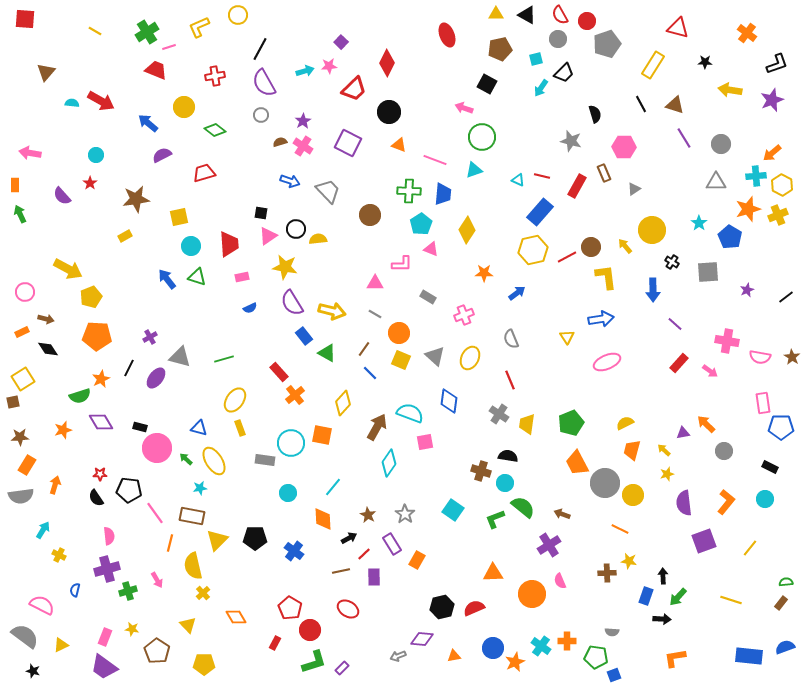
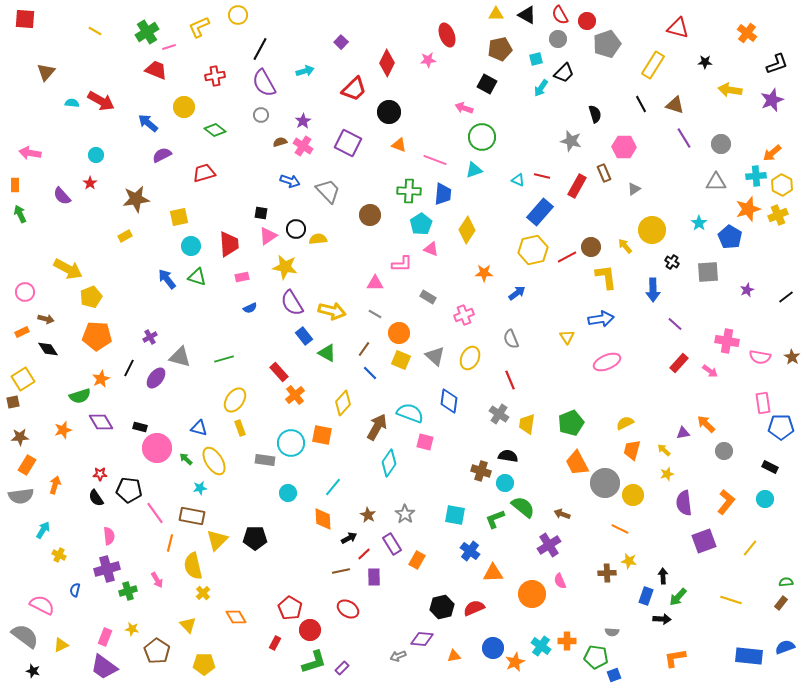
pink star at (329, 66): moved 99 px right, 6 px up
pink square at (425, 442): rotated 24 degrees clockwise
cyan square at (453, 510): moved 2 px right, 5 px down; rotated 25 degrees counterclockwise
blue cross at (294, 551): moved 176 px right
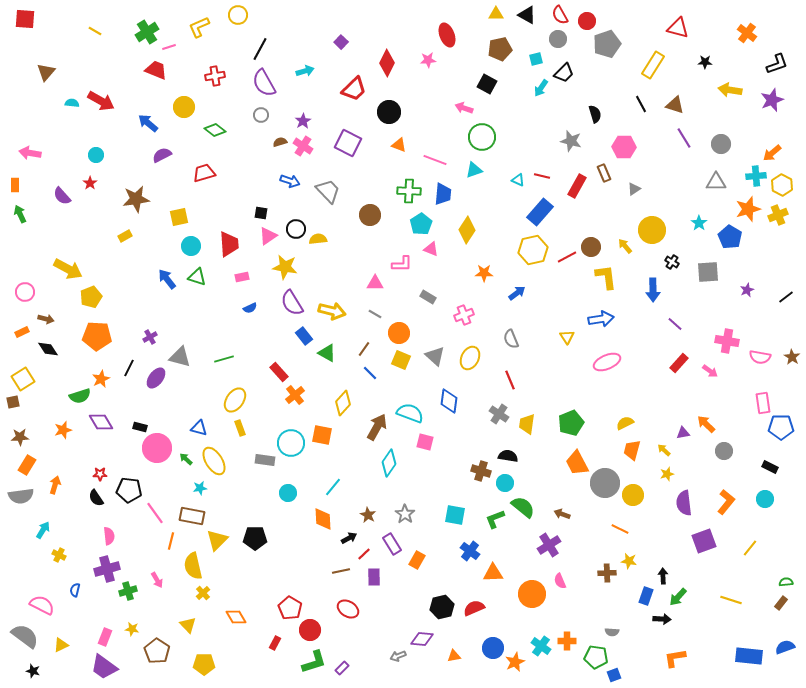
orange line at (170, 543): moved 1 px right, 2 px up
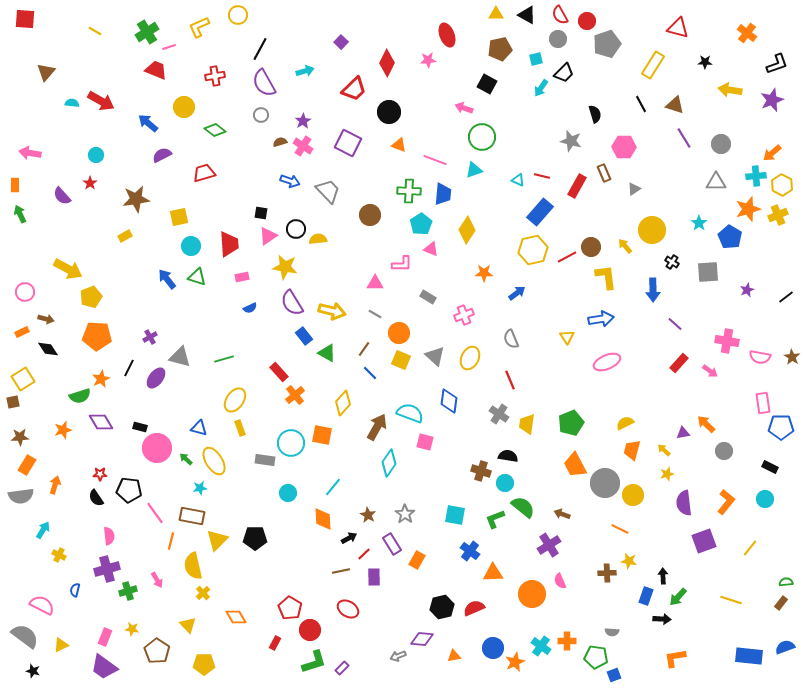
orange trapezoid at (577, 463): moved 2 px left, 2 px down
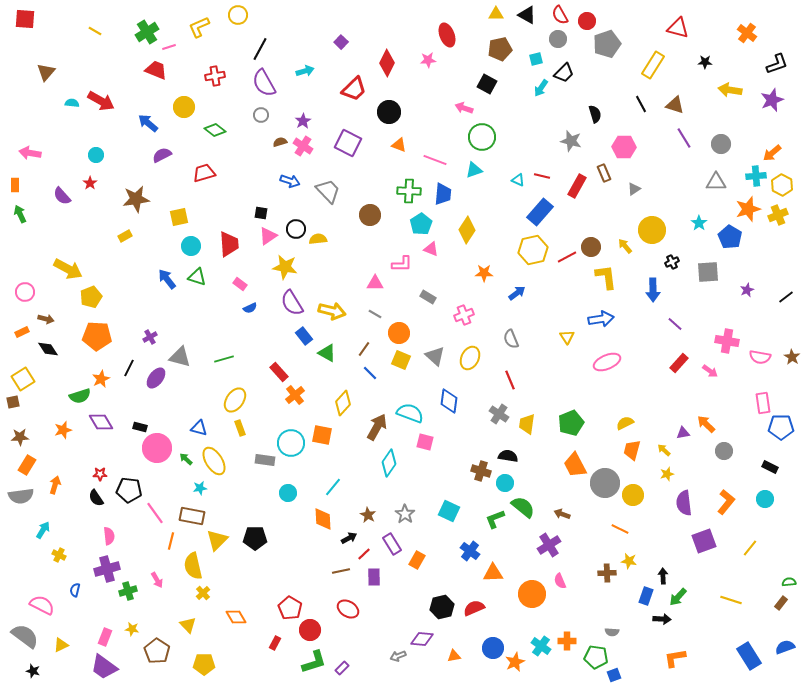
black cross at (672, 262): rotated 32 degrees clockwise
pink rectangle at (242, 277): moved 2 px left, 7 px down; rotated 48 degrees clockwise
cyan square at (455, 515): moved 6 px left, 4 px up; rotated 15 degrees clockwise
green semicircle at (786, 582): moved 3 px right
blue rectangle at (749, 656): rotated 52 degrees clockwise
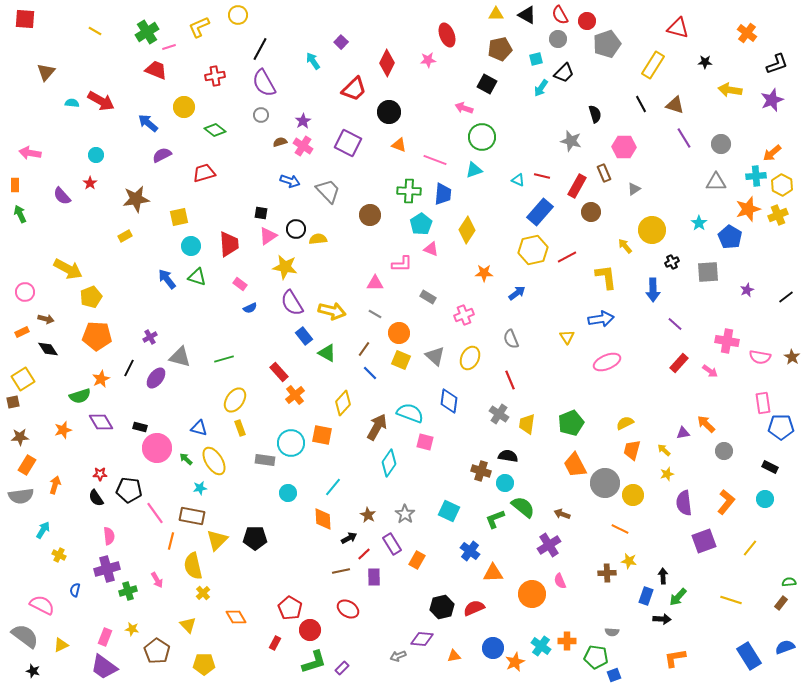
cyan arrow at (305, 71): moved 8 px right, 10 px up; rotated 108 degrees counterclockwise
brown circle at (591, 247): moved 35 px up
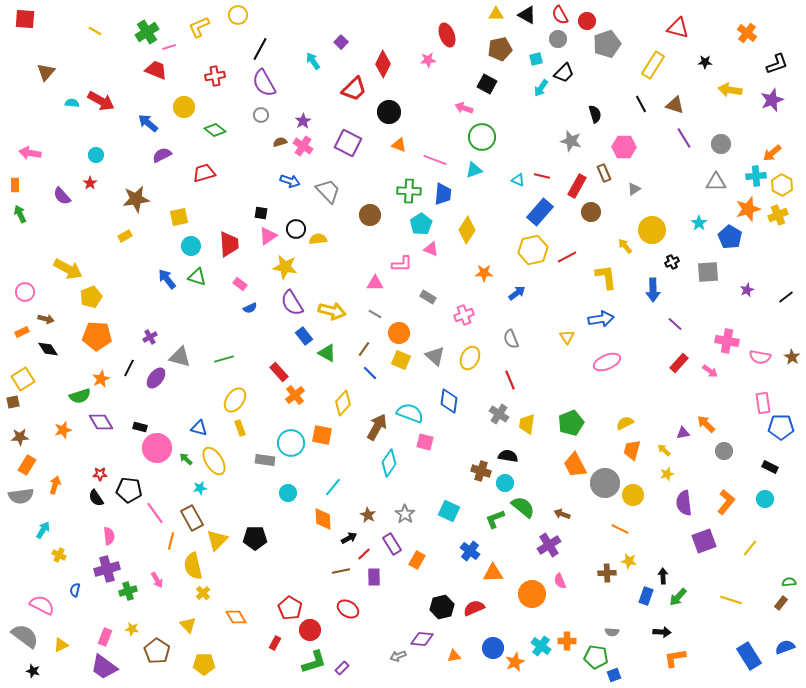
red diamond at (387, 63): moved 4 px left, 1 px down
brown rectangle at (192, 516): moved 2 px down; rotated 50 degrees clockwise
black arrow at (662, 619): moved 13 px down
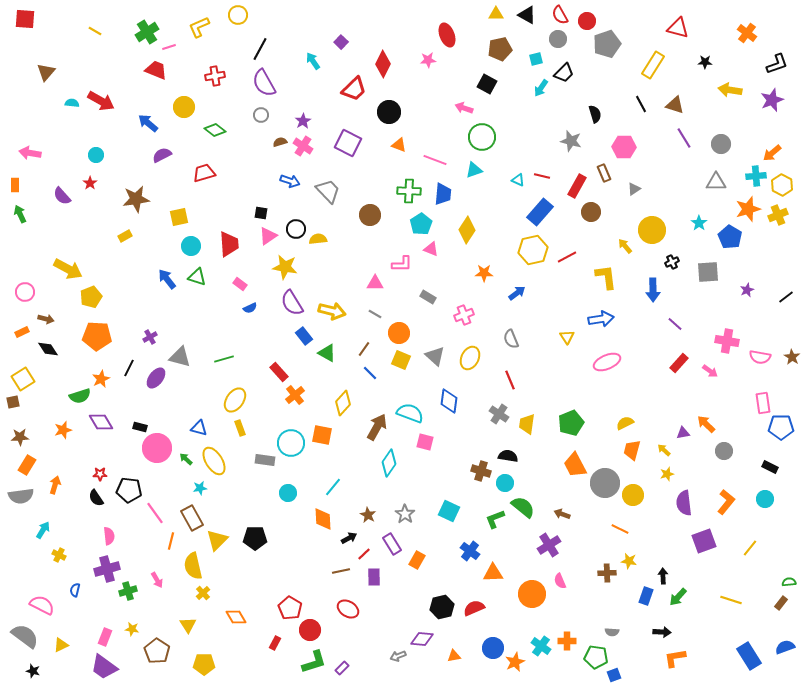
yellow triangle at (188, 625): rotated 12 degrees clockwise
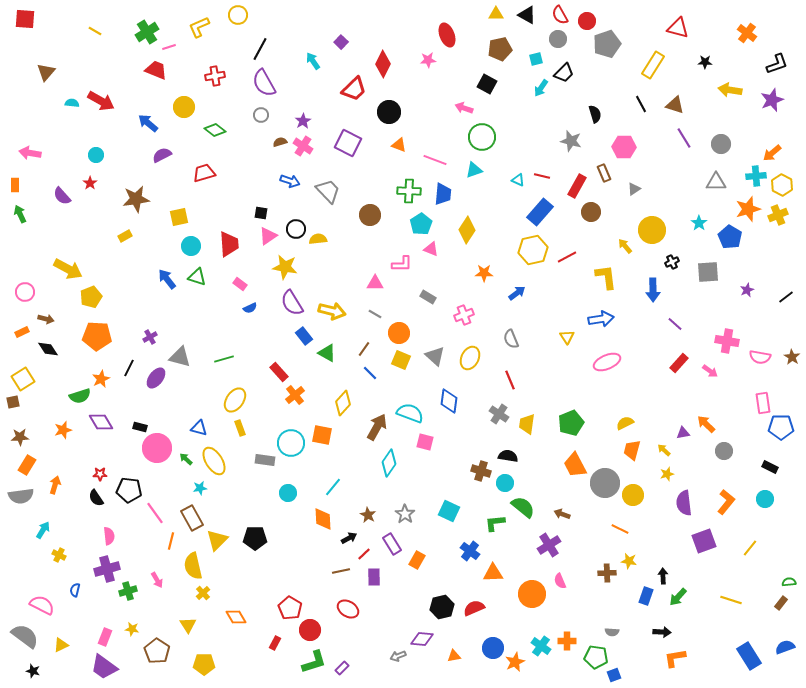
green L-shape at (495, 519): moved 4 px down; rotated 15 degrees clockwise
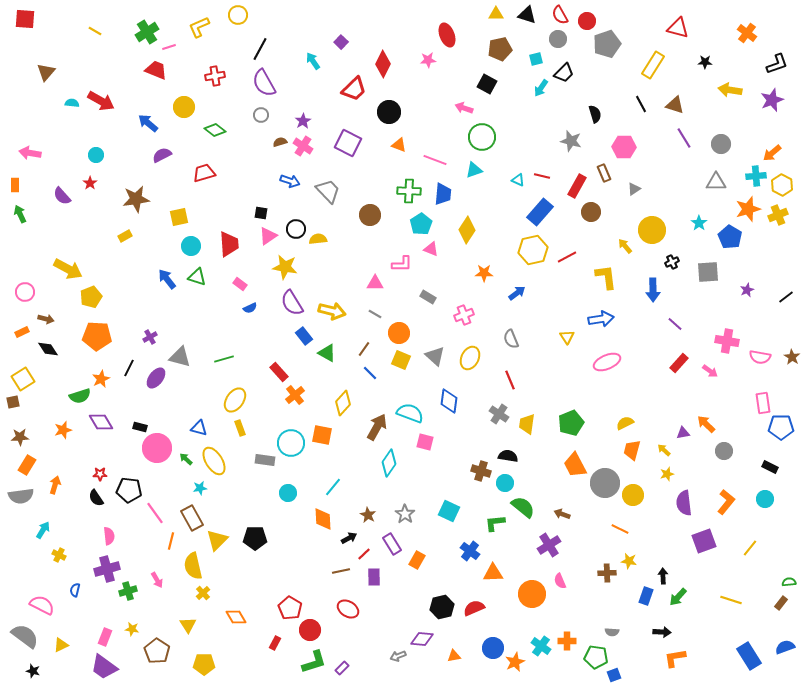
black triangle at (527, 15): rotated 12 degrees counterclockwise
